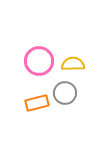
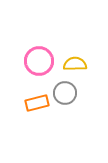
yellow semicircle: moved 2 px right
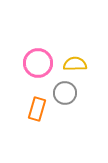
pink circle: moved 1 px left, 2 px down
orange rectangle: moved 6 px down; rotated 60 degrees counterclockwise
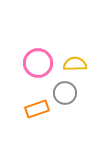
orange rectangle: rotated 55 degrees clockwise
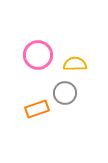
pink circle: moved 8 px up
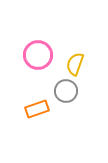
yellow semicircle: rotated 70 degrees counterclockwise
gray circle: moved 1 px right, 2 px up
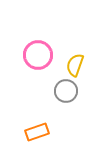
yellow semicircle: moved 1 px down
orange rectangle: moved 23 px down
